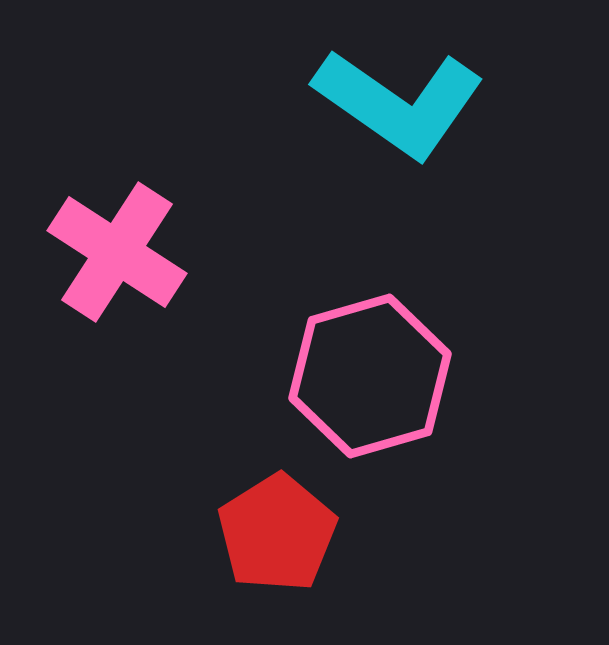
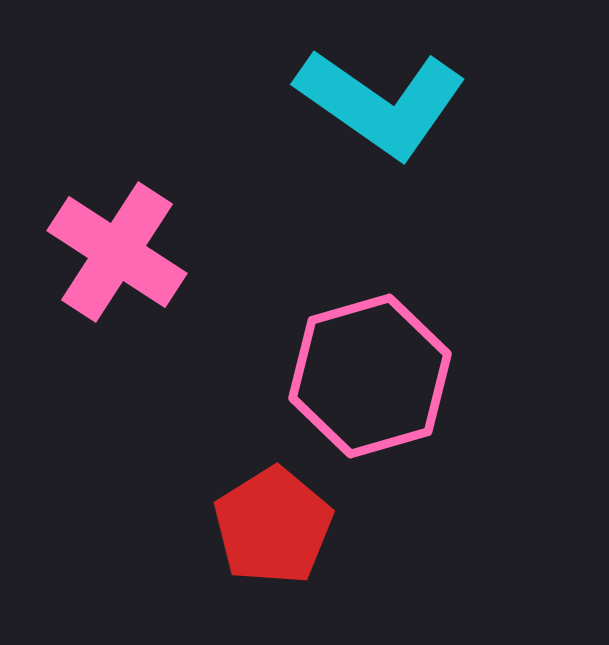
cyan L-shape: moved 18 px left
red pentagon: moved 4 px left, 7 px up
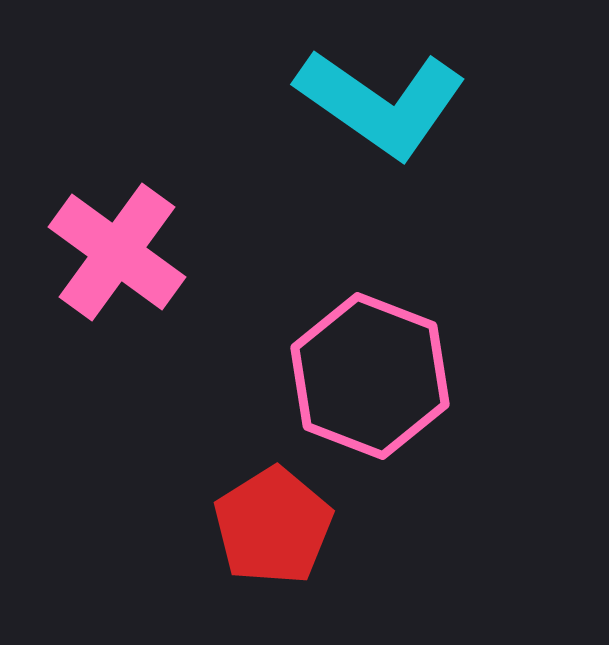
pink cross: rotated 3 degrees clockwise
pink hexagon: rotated 23 degrees counterclockwise
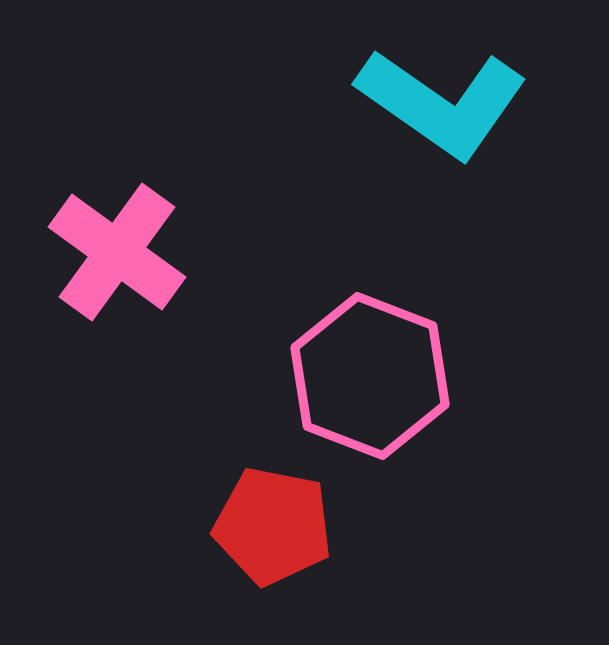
cyan L-shape: moved 61 px right
red pentagon: rotated 29 degrees counterclockwise
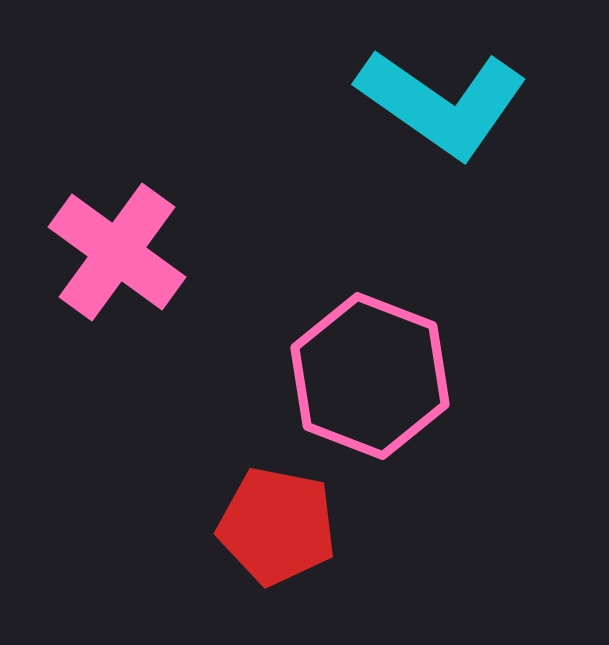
red pentagon: moved 4 px right
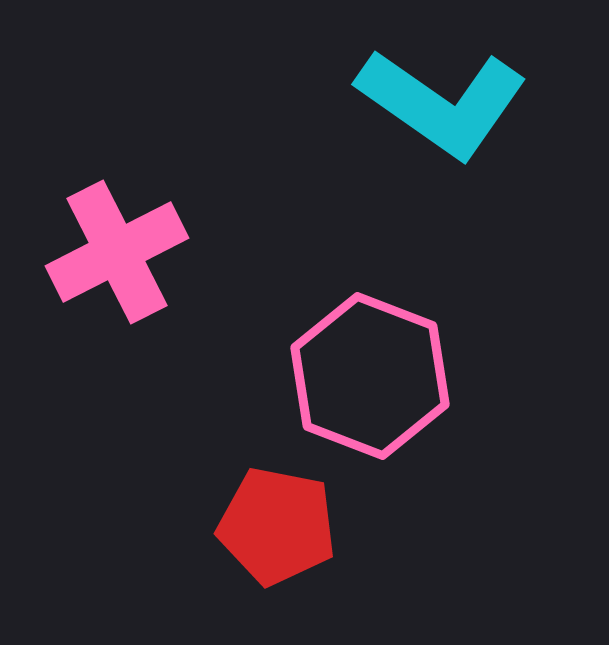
pink cross: rotated 27 degrees clockwise
